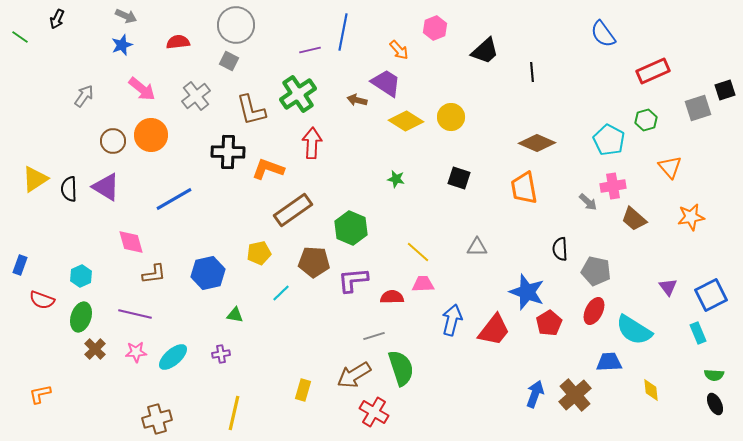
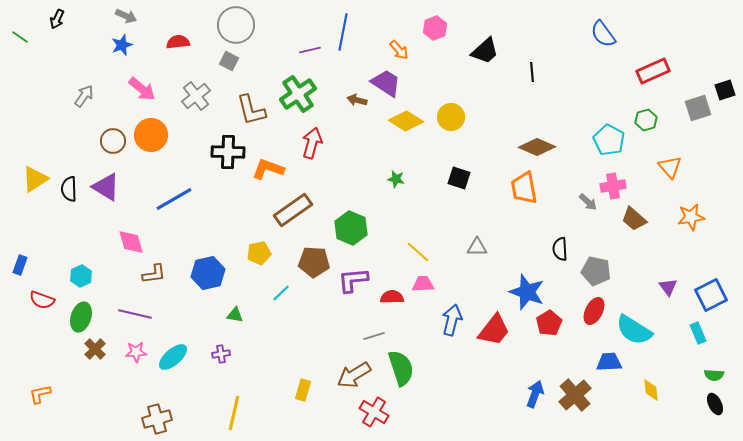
red arrow at (312, 143): rotated 12 degrees clockwise
brown diamond at (537, 143): moved 4 px down
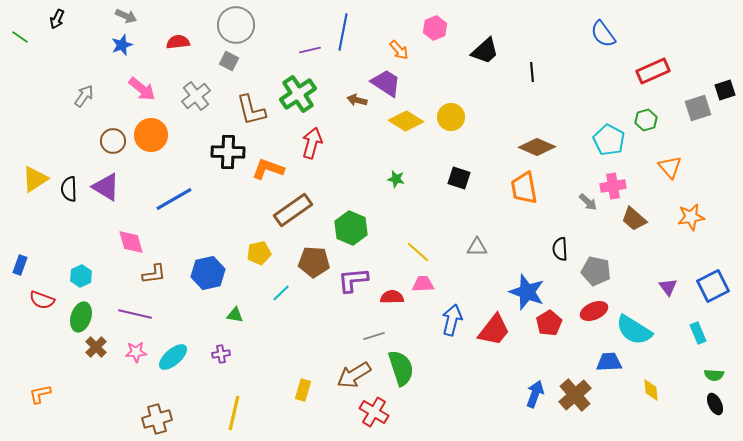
blue square at (711, 295): moved 2 px right, 9 px up
red ellipse at (594, 311): rotated 40 degrees clockwise
brown cross at (95, 349): moved 1 px right, 2 px up
